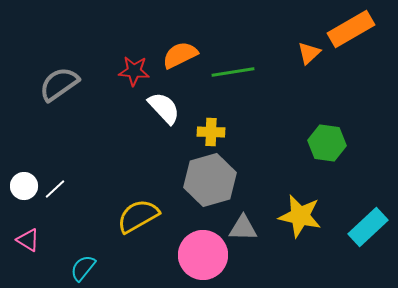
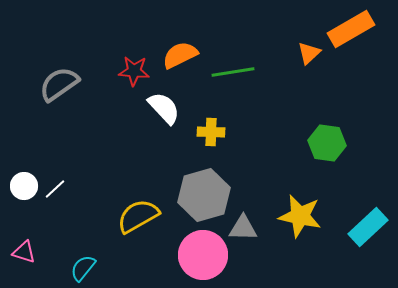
gray hexagon: moved 6 px left, 15 px down
pink triangle: moved 4 px left, 12 px down; rotated 15 degrees counterclockwise
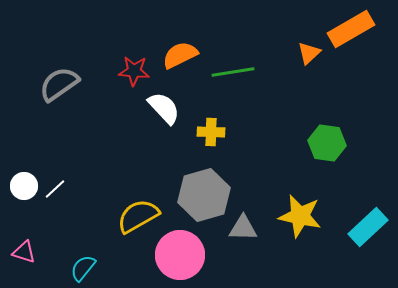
pink circle: moved 23 px left
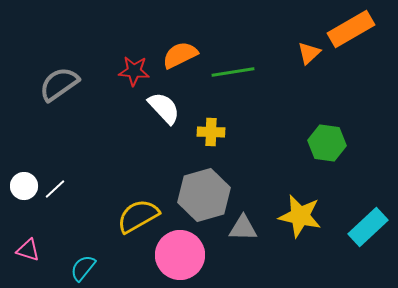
pink triangle: moved 4 px right, 2 px up
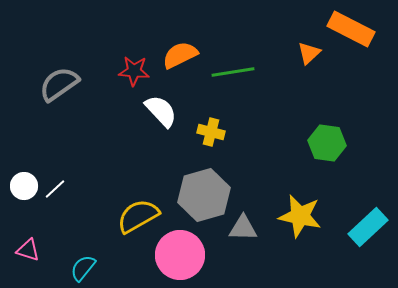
orange rectangle: rotated 57 degrees clockwise
white semicircle: moved 3 px left, 3 px down
yellow cross: rotated 12 degrees clockwise
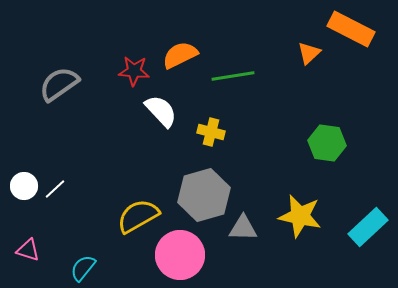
green line: moved 4 px down
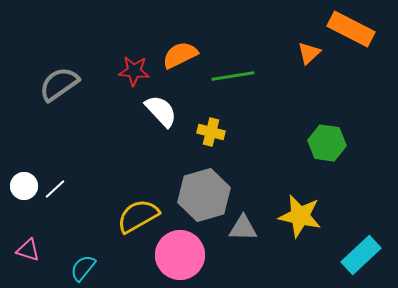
cyan rectangle: moved 7 px left, 28 px down
